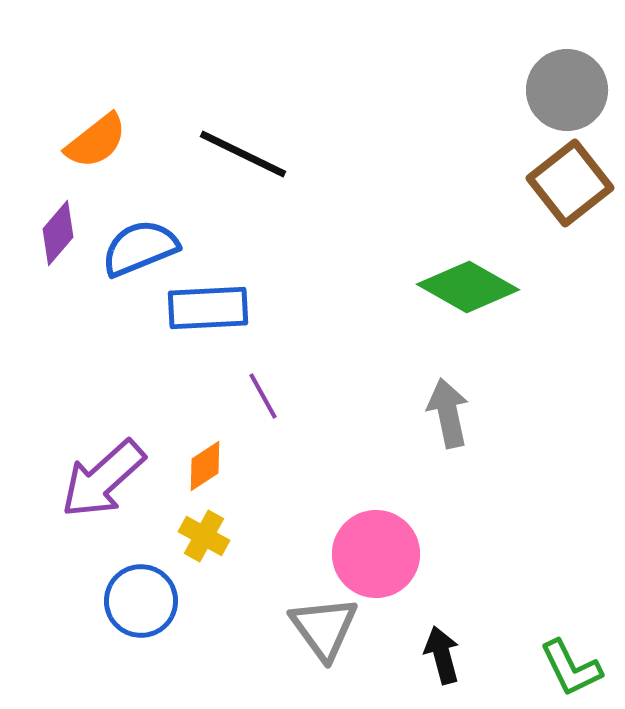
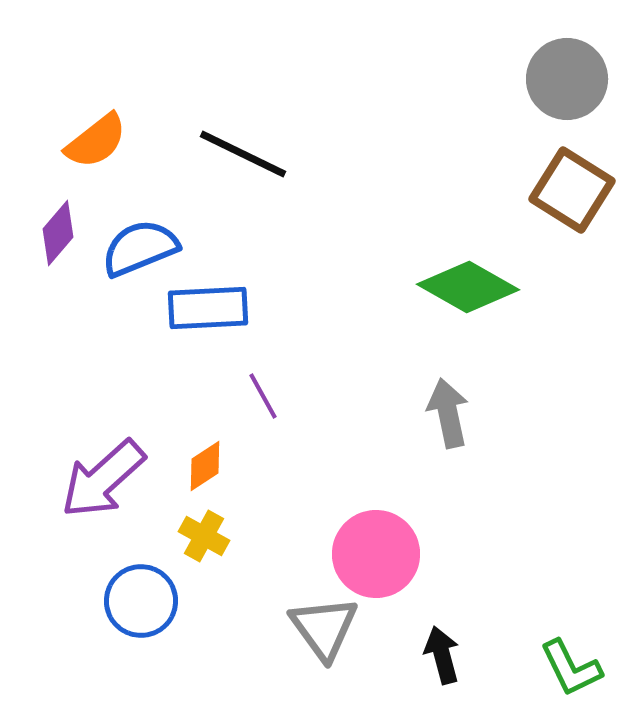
gray circle: moved 11 px up
brown square: moved 2 px right, 7 px down; rotated 20 degrees counterclockwise
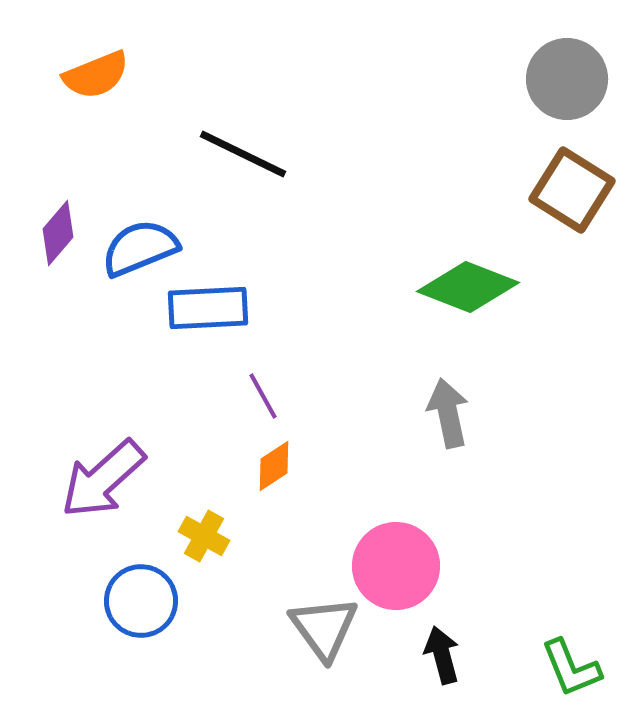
orange semicircle: moved 66 px up; rotated 16 degrees clockwise
green diamond: rotated 8 degrees counterclockwise
orange diamond: moved 69 px right
pink circle: moved 20 px right, 12 px down
green L-shape: rotated 4 degrees clockwise
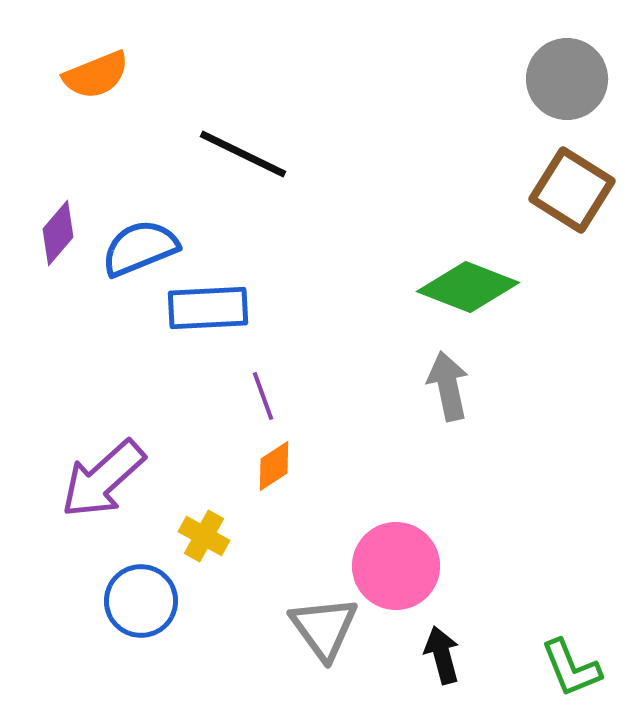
purple line: rotated 9 degrees clockwise
gray arrow: moved 27 px up
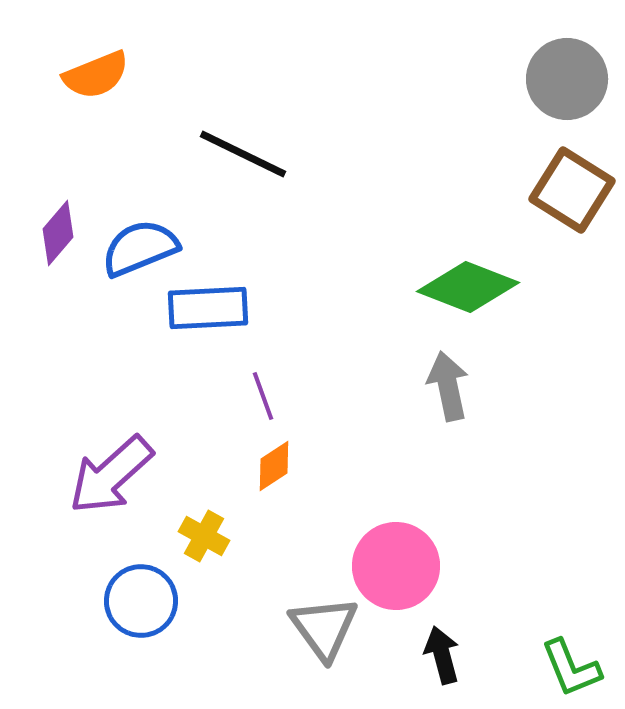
purple arrow: moved 8 px right, 4 px up
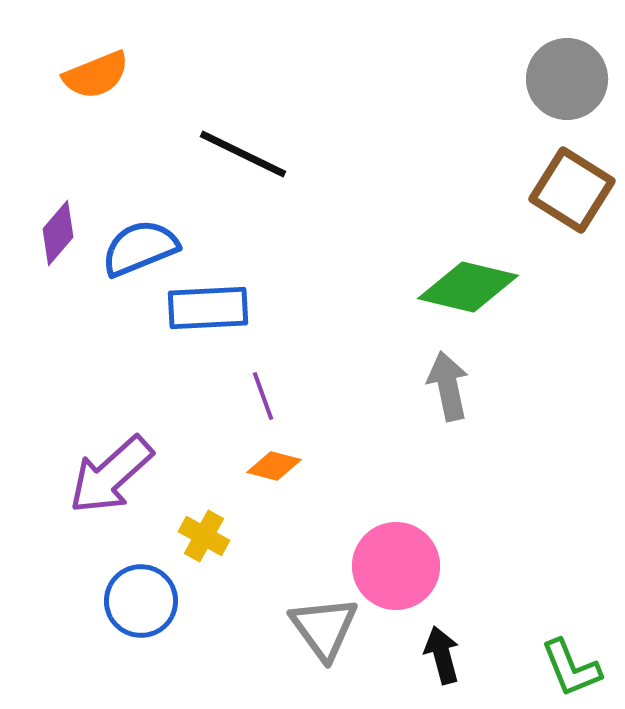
green diamond: rotated 8 degrees counterclockwise
orange diamond: rotated 48 degrees clockwise
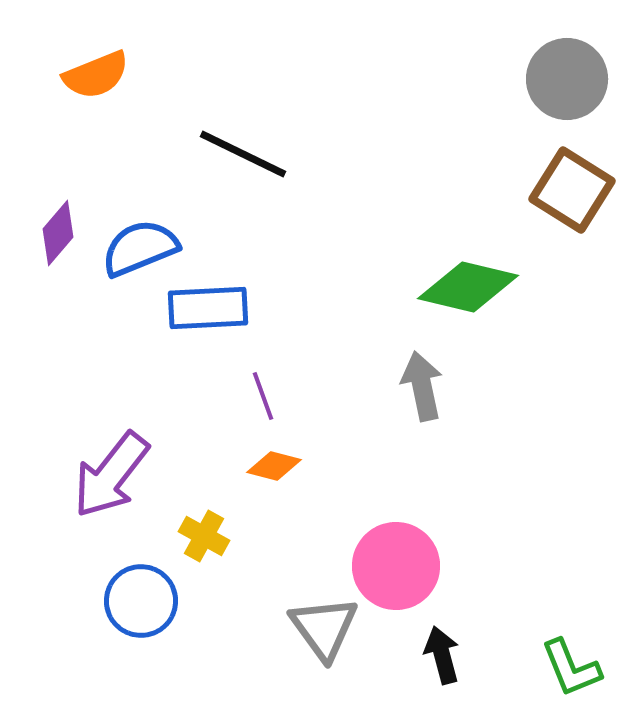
gray arrow: moved 26 px left
purple arrow: rotated 10 degrees counterclockwise
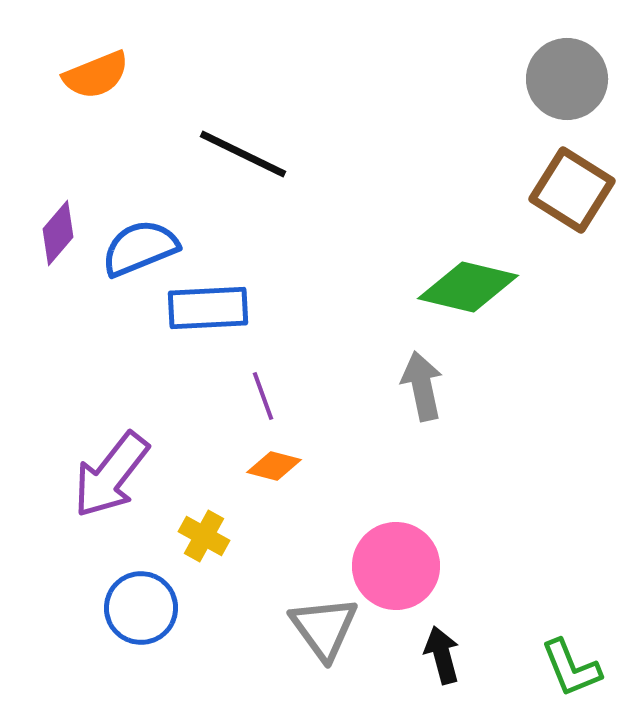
blue circle: moved 7 px down
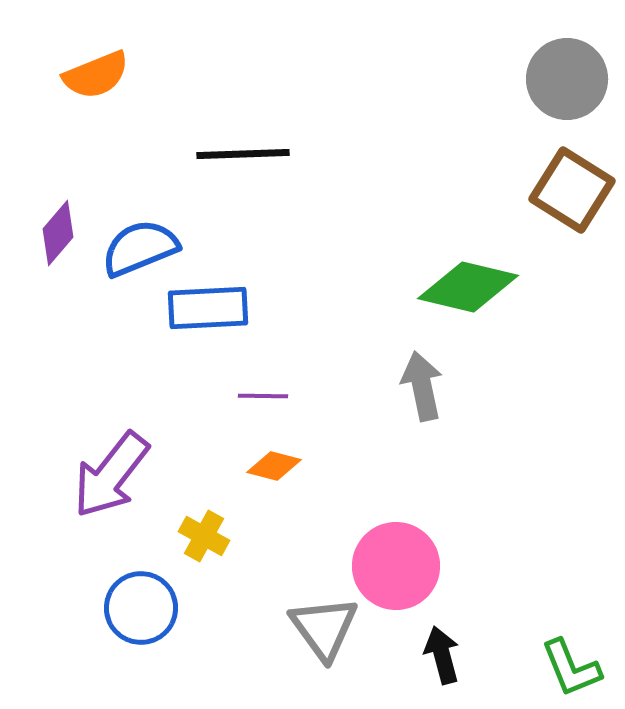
black line: rotated 28 degrees counterclockwise
purple line: rotated 69 degrees counterclockwise
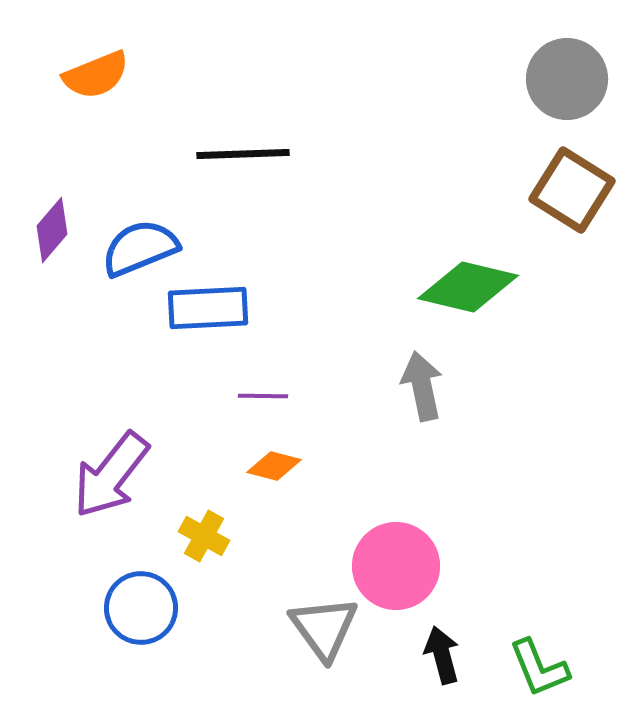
purple diamond: moved 6 px left, 3 px up
green L-shape: moved 32 px left
